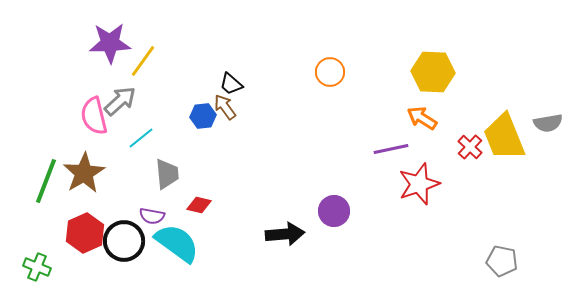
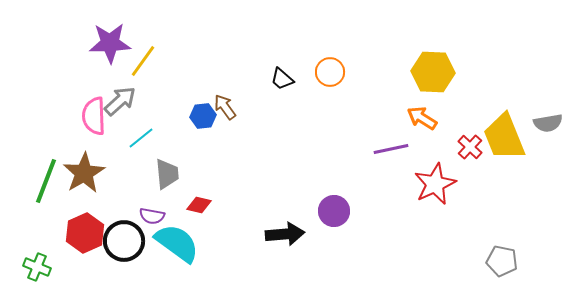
black trapezoid: moved 51 px right, 5 px up
pink semicircle: rotated 12 degrees clockwise
red star: moved 16 px right; rotated 6 degrees counterclockwise
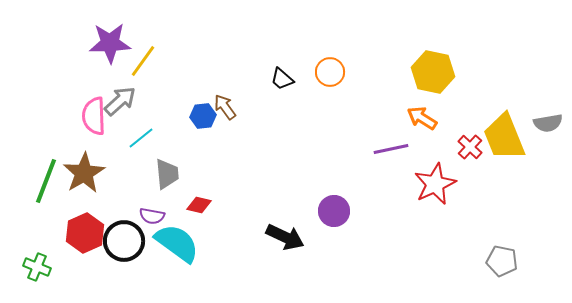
yellow hexagon: rotated 9 degrees clockwise
black arrow: moved 3 px down; rotated 30 degrees clockwise
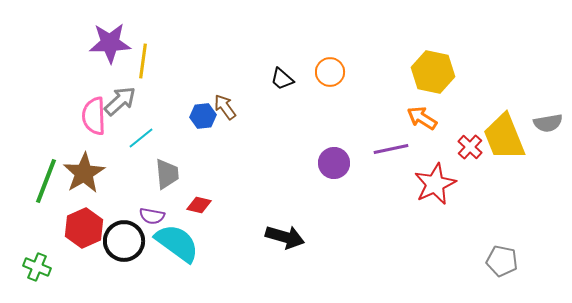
yellow line: rotated 28 degrees counterclockwise
purple circle: moved 48 px up
red hexagon: moved 1 px left, 5 px up
black arrow: rotated 9 degrees counterclockwise
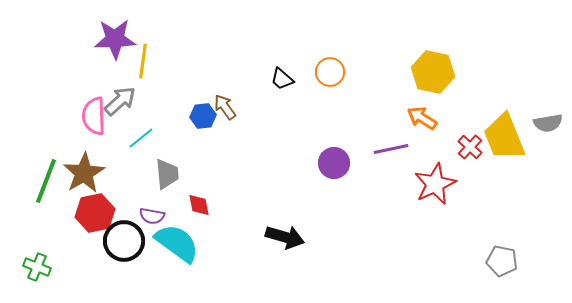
purple star: moved 5 px right, 4 px up
red diamond: rotated 65 degrees clockwise
red hexagon: moved 11 px right, 15 px up; rotated 12 degrees clockwise
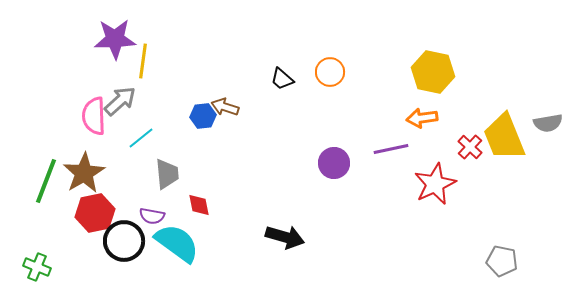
brown arrow: rotated 36 degrees counterclockwise
orange arrow: rotated 40 degrees counterclockwise
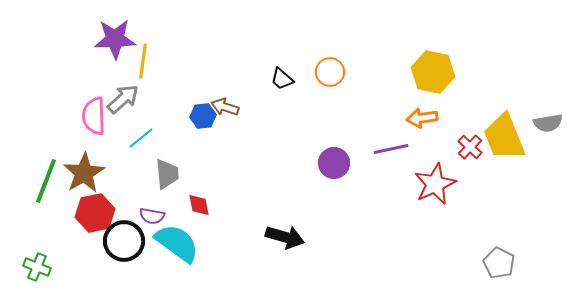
gray arrow: moved 3 px right, 2 px up
gray pentagon: moved 3 px left, 2 px down; rotated 16 degrees clockwise
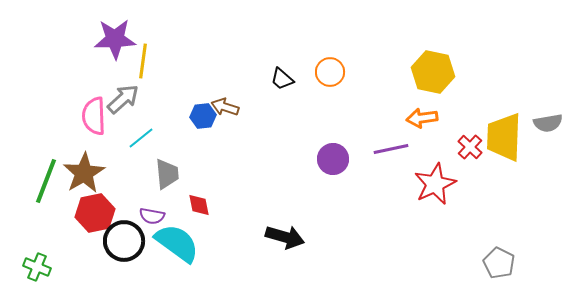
yellow trapezoid: rotated 24 degrees clockwise
purple circle: moved 1 px left, 4 px up
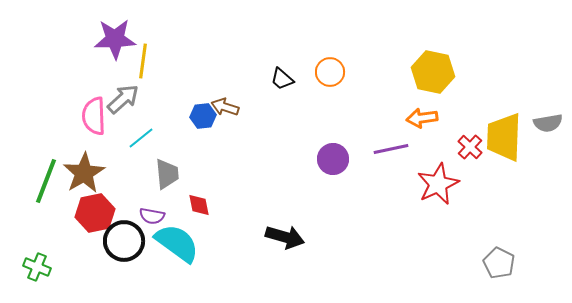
red star: moved 3 px right
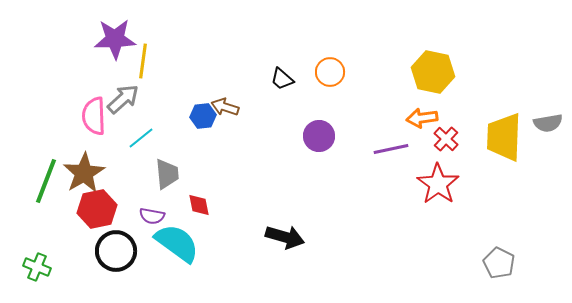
red cross: moved 24 px left, 8 px up
purple circle: moved 14 px left, 23 px up
red star: rotated 12 degrees counterclockwise
red hexagon: moved 2 px right, 4 px up
black circle: moved 8 px left, 10 px down
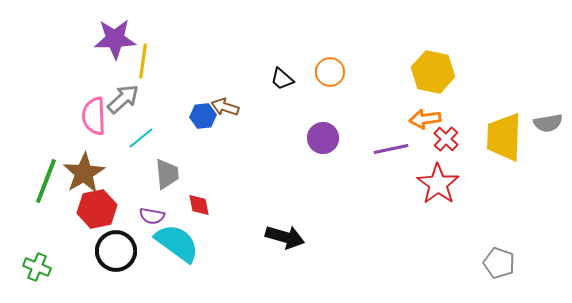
orange arrow: moved 3 px right, 1 px down
purple circle: moved 4 px right, 2 px down
gray pentagon: rotated 8 degrees counterclockwise
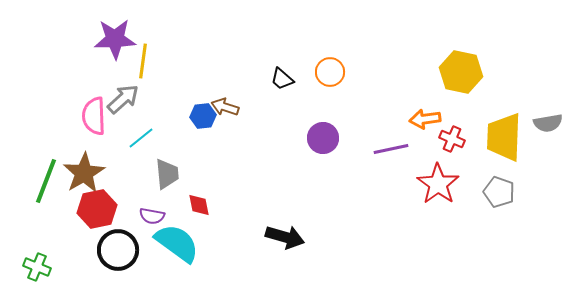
yellow hexagon: moved 28 px right
red cross: moved 6 px right; rotated 20 degrees counterclockwise
black circle: moved 2 px right, 1 px up
gray pentagon: moved 71 px up
